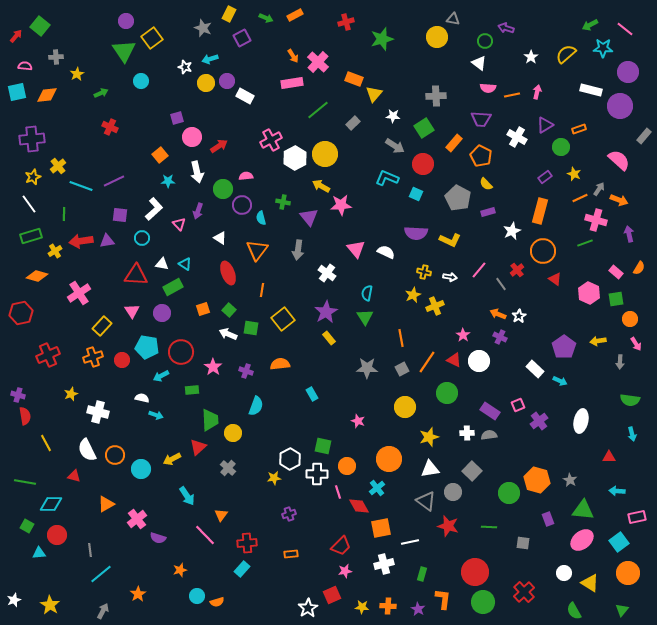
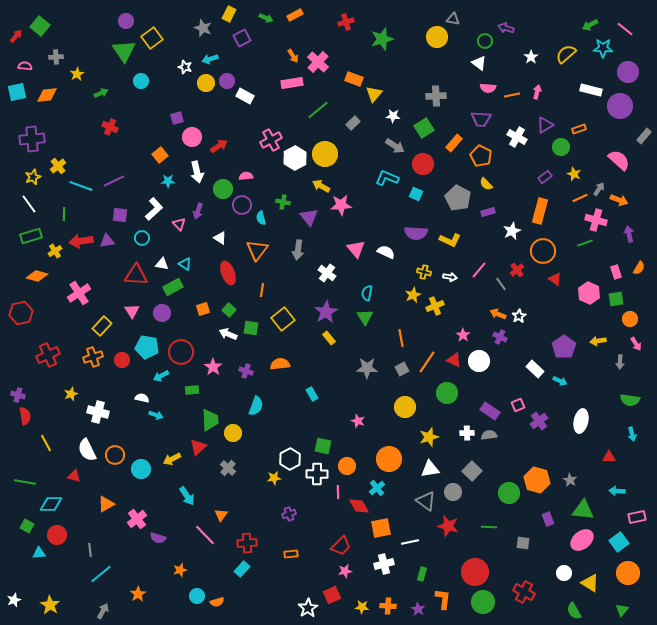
pink rectangle at (616, 272): rotated 32 degrees clockwise
pink line at (338, 492): rotated 16 degrees clockwise
red cross at (524, 592): rotated 20 degrees counterclockwise
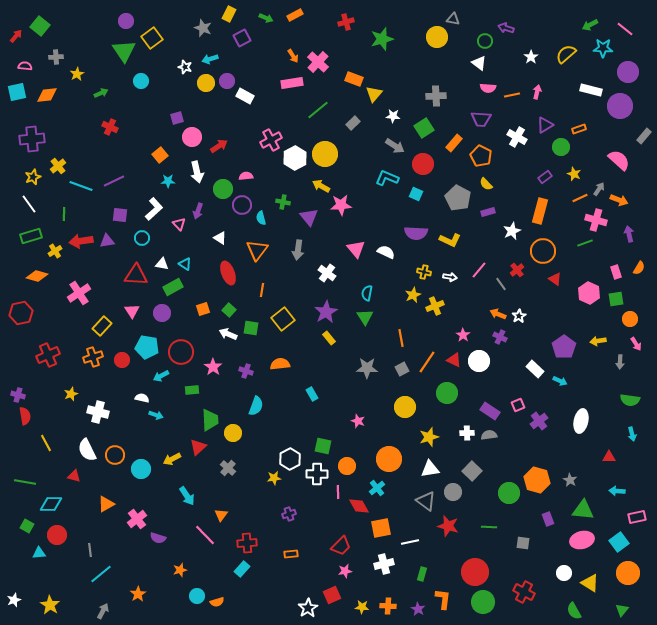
pink ellipse at (582, 540): rotated 25 degrees clockwise
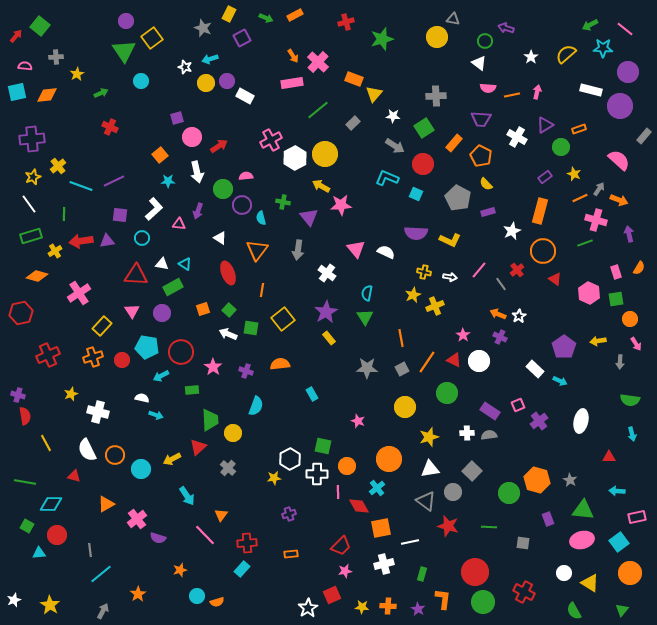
pink triangle at (179, 224): rotated 40 degrees counterclockwise
orange circle at (628, 573): moved 2 px right
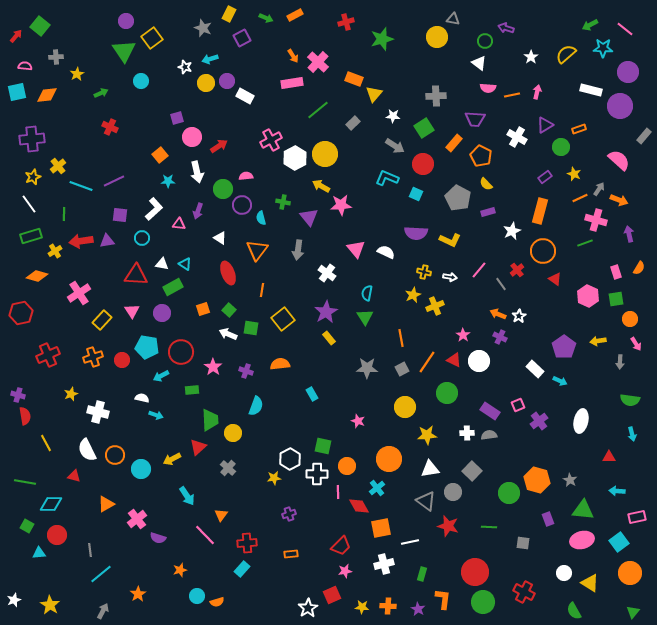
purple trapezoid at (481, 119): moved 6 px left
pink hexagon at (589, 293): moved 1 px left, 3 px down
yellow rectangle at (102, 326): moved 6 px up
yellow star at (429, 437): moved 2 px left, 2 px up; rotated 12 degrees clockwise
green triangle at (622, 610): moved 11 px right, 2 px down
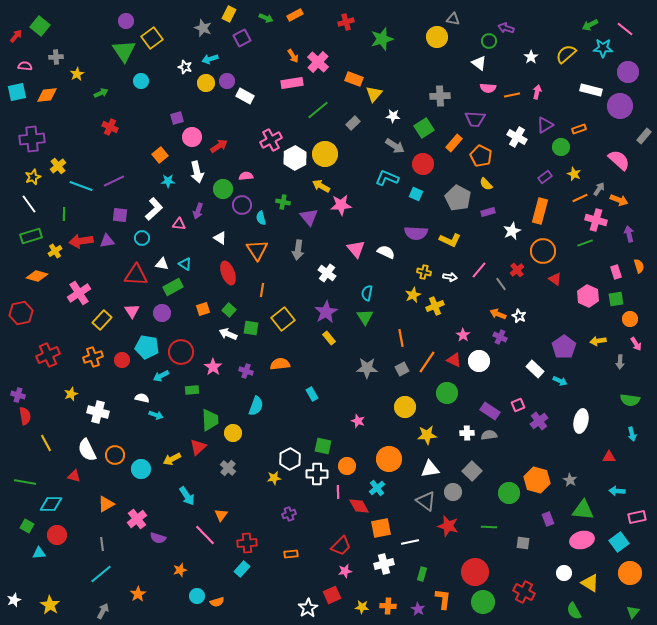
green circle at (485, 41): moved 4 px right
gray cross at (436, 96): moved 4 px right
orange triangle at (257, 250): rotated 10 degrees counterclockwise
orange semicircle at (639, 268): moved 2 px up; rotated 48 degrees counterclockwise
white star at (519, 316): rotated 16 degrees counterclockwise
gray line at (90, 550): moved 12 px right, 6 px up
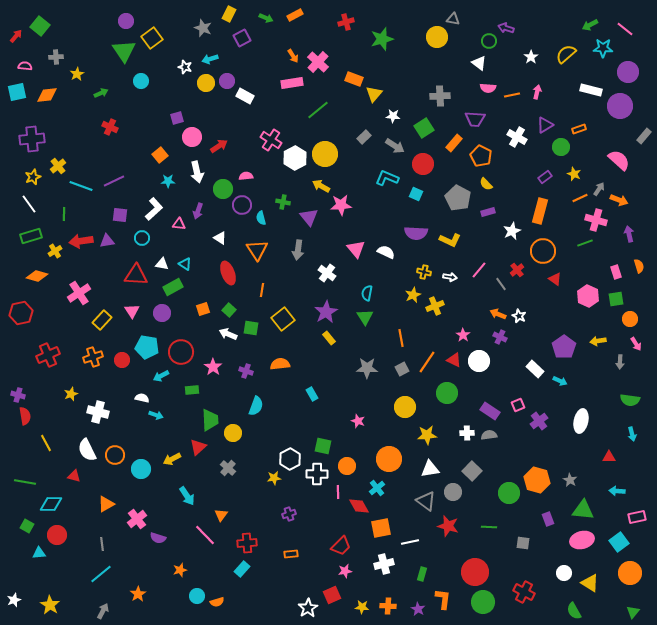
gray rectangle at (353, 123): moved 11 px right, 14 px down
pink cross at (271, 140): rotated 30 degrees counterclockwise
